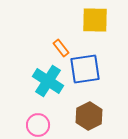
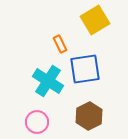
yellow square: rotated 32 degrees counterclockwise
orange rectangle: moved 1 px left, 4 px up; rotated 12 degrees clockwise
pink circle: moved 1 px left, 3 px up
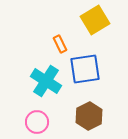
cyan cross: moved 2 px left
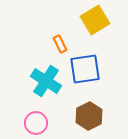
pink circle: moved 1 px left, 1 px down
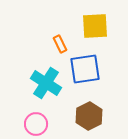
yellow square: moved 6 px down; rotated 28 degrees clockwise
cyan cross: moved 2 px down
pink circle: moved 1 px down
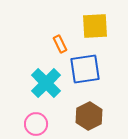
cyan cross: rotated 12 degrees clockwise
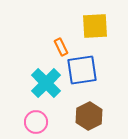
orange rectangle: moved 1 px right, 3 px down
blue square: moved 3 px left, 1 px down
pink circle: moved 2 px up
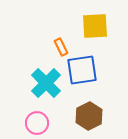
pink circle: moved 1 px right, 1 px down
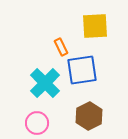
cyan cross: moved 1 px left
